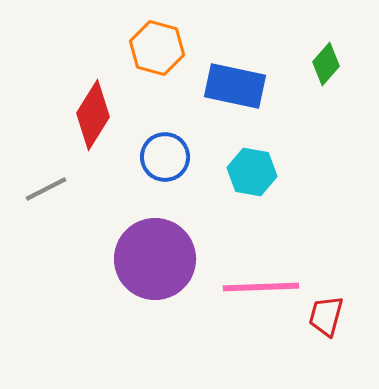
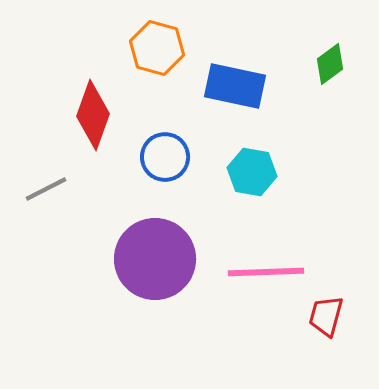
green diamond: moved 4 px right; rotated 12 degrees clockwise
red diamond: rotated 12 degrees counterclockwise
pink line: moved 5 px right, 15 px up
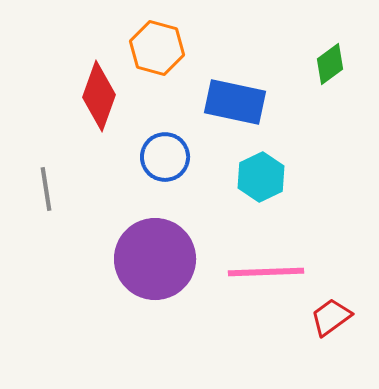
blue rectangle: moved 16 px down
red diamond: moved 6 px right, 19 px up
cyan hexagon: moved 9 px right, 5 px down; rotated 24 degrees clockwise
gray line: rotated 72 degrees counterclockwise
red trapezoid: moved 5 px right, 1 px down; rotated 39 degrees clockwise
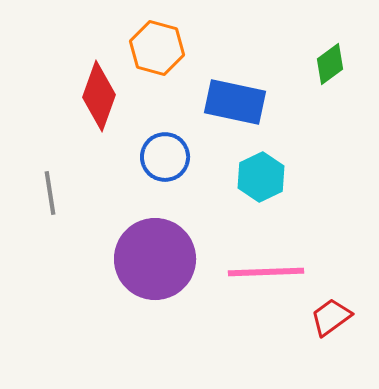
gray line: moved 4 px right, 4 px down
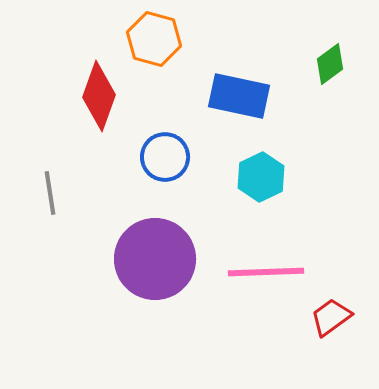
orange hexagon: moved 3 px left, 9 px up
blue rectangle: moved 4 px right, 6 px up
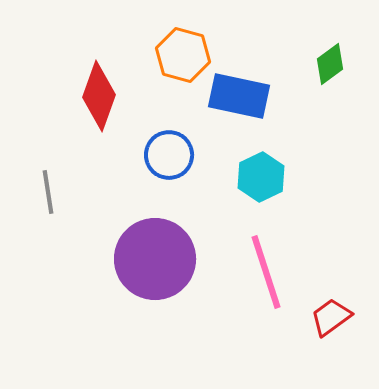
orange hexagon: moved 29 px right, 16 px down
blue circle: moved 4 px right, 2 px up
gray line: moved 2 px left, 1 px up
pink line: rotated 74 degrees clockwise
